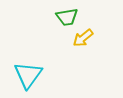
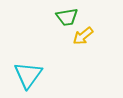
yellow arrow: moved 2 px up
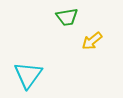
yellow arrow: moved 9 px right, 5 px down
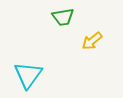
green trapezoid: moved 4 px left
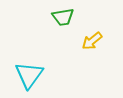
cyan triangle: moved 1 px right
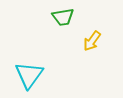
yellow arrow: rotated 15 degrees counterclockwise
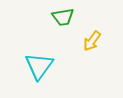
cyan triangle: moved 10 px right, 9 px up
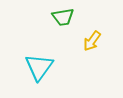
cyan triangle: moved 1 px down
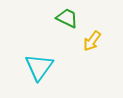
green trapezoid: moved 4 px right, 1 px down; rotated 145 degrees counterclockwise
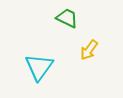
yellow arrow: moved 3 px left, 9 px down
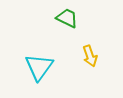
yellow arrow: moved 1 px right, 6 px down; rotated 55 degrees counterclockwise
